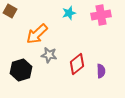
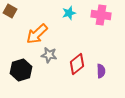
pink cross: rotated 18 degrees clockwise
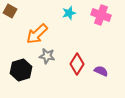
pink cross: rotated 12 degrees clockwise
gray star: moved 2 px left, 1 px down
red diamond: rotated 20 degrees counterclockwise
purple semicircle: rotated 64 degrees counterclockwise
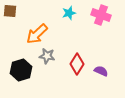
brown square: rotated 24 degrees counterclockwise
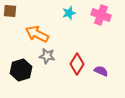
orange arrow: rotated 70 degrees clockwise
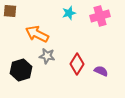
pink cross: moved 1 px left, 1 px down; rotated 36 degrees counterclockwise
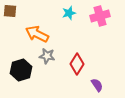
purple semicircle: moved 4 px left, 14 px down; rotated 32 degrees clockwise
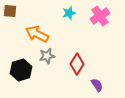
pink cross: rotated 18 degrees counterclockwise
gray star: rotated 21 degrees counterclockwise
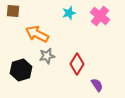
brown square: moved 3 px right
pink cross: rotated 18 degrees counterclockwise
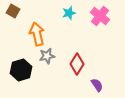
brown square: rotated 24 degrees clockwise
orange arrow: rotated 50 degrees clockwise
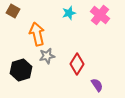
pink cross: moved 1 px up
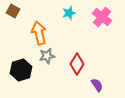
pink cross: moved 2 px right, 2 px down
orange arrow: moved 2 px right, 1 px up
